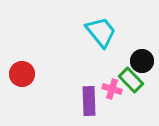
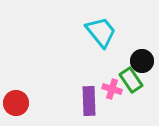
red circle: moved 6 px left, 29 px down
green rectangle: rotated 10 degrees clockwise
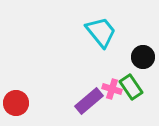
black circle: moved 1 px right, 4 px up
green rectangle: moved 7 px down
purple rectangle: rotated 52 degrees clockwise
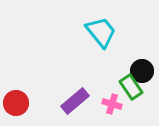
black circle: moved 1 px left, 14 px down
pink cross: moved 15 px down
purple rectangle: moved 14 px left
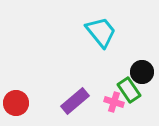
black circle: moved 1 px down
green rectangle: moved 2 px left, 3 px down
pink cross: moved 2 px right, 2 px up
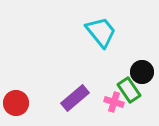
purple rectangle: moved 3 px up
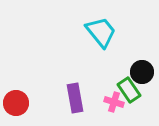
purple rectangle: rotated 60 degrees counterclockwise
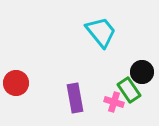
red circle: moved 20 px up
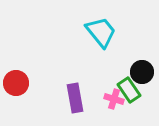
pink cross: moved 3 px up
